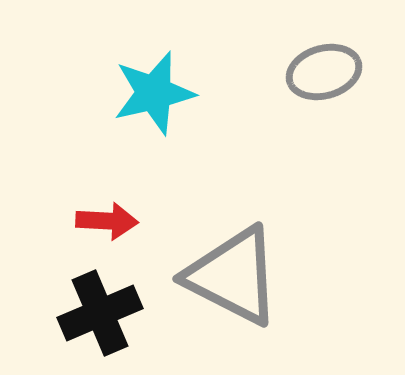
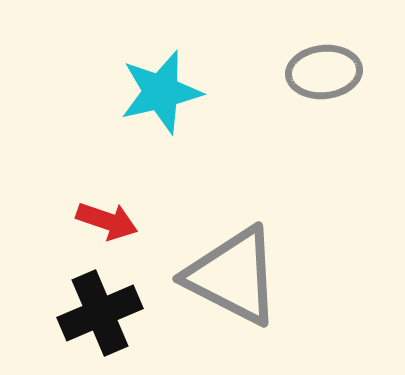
gray ellipse: rotated 10 degrees clockwise
cyan star: moved 7 px right, 1 px up
red arrow: rotated 16 degrees clockwise
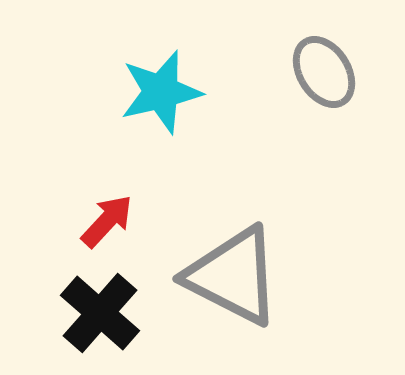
gray ellipse: rotated 64 degrees clockwise
red arrow: rotated 66 degrees counterclockwise
black cross: rotated 26 degrees counterclockwise
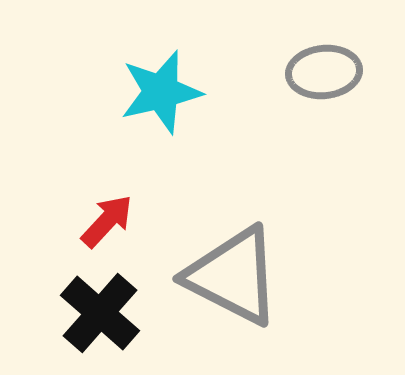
gray ellipse: rotated 64 degrees counterclockwise
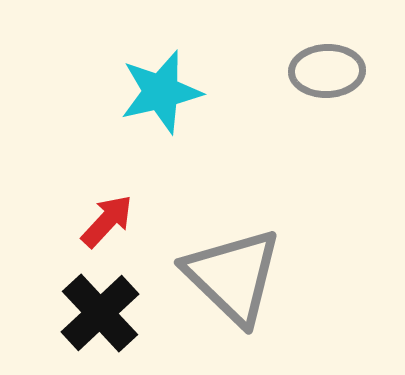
gray ellipse: moved 3 px right, 1 px up; rotated 4 degrees clockwise
gray triangle: rotated 17 degrees clockwise
black cross: rotated 6 degrees clockwise
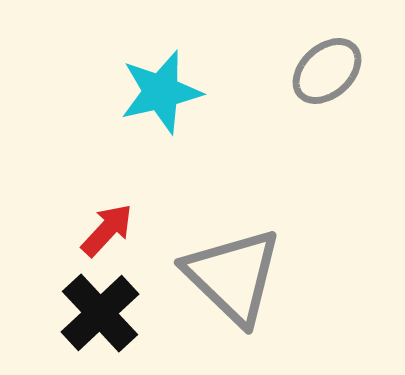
gray ellipse: rotated 40 degrees counterclockwise
red arrow: moved 9 px down
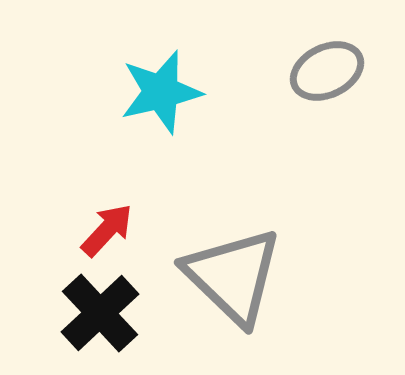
gray ellipse: rotated 16 degrees clockwise
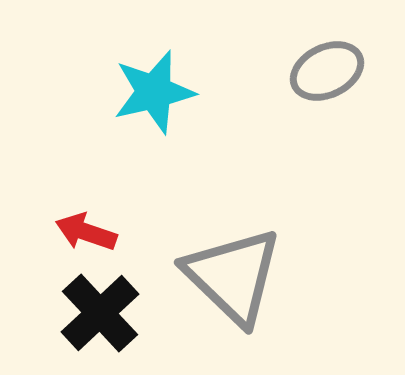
cyan star: moved 7 px left
red arrow: moved 21 px left, 2 px down; rotated 114 degrees counterclockwise
